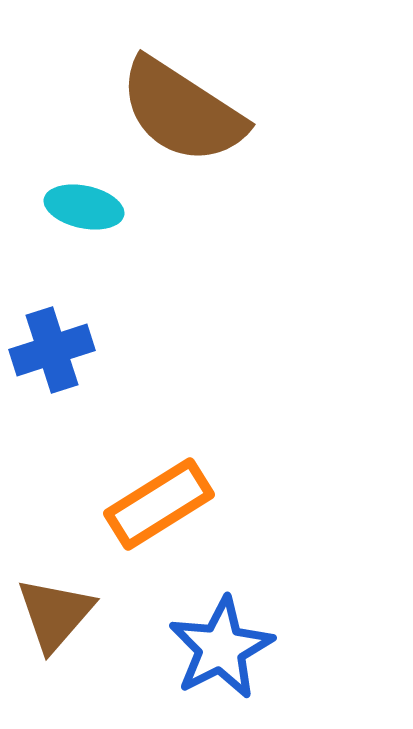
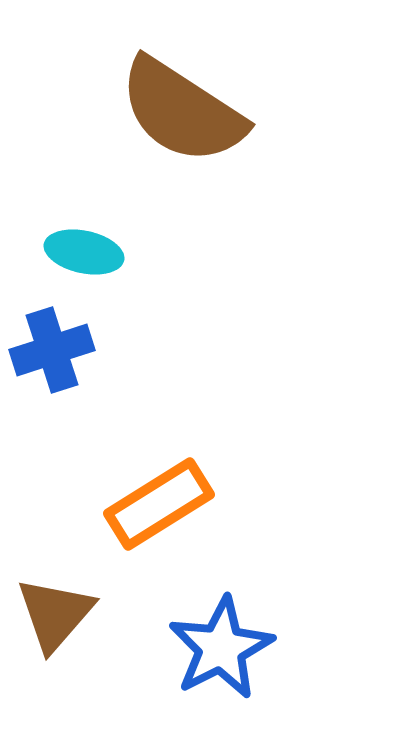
cyan ellipse: moved 45 px down
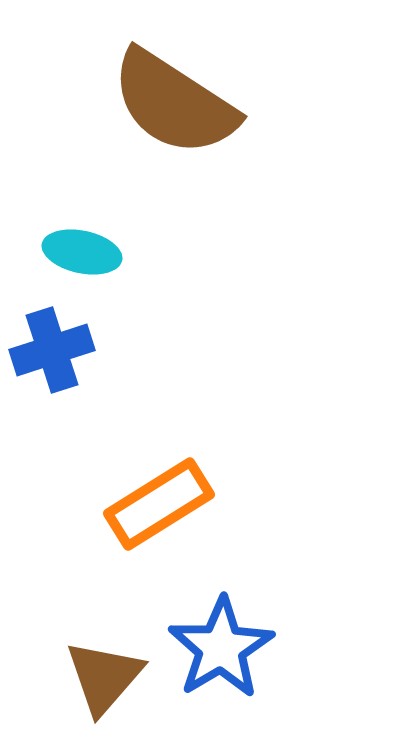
brown semicircle: moved 8 px left, 8 px up
cyan ellipse: moved 2 px left
brown triangle: moved 49 px right, 63 px down
blue star: rotated 4 degrees counterclockwise
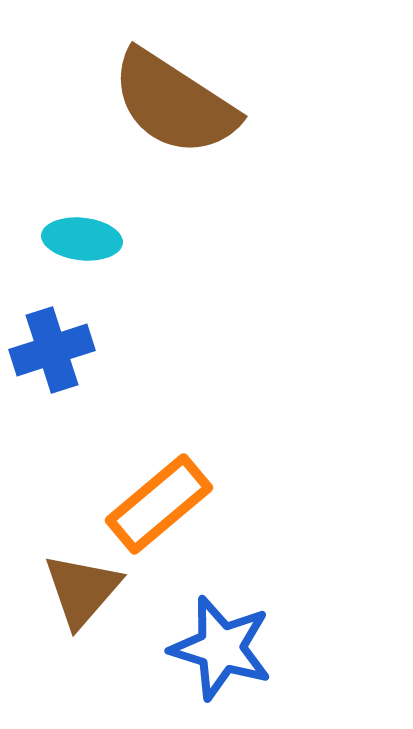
cyan ellipse: moved 13 px up; rotated 6 degrees counterclockwise
orange rectangle: rotated 8 degrees counterclockwise
blue star: rotated 24 degrees counterclockwise
brown triangle: moved 22 px left, 87 px up
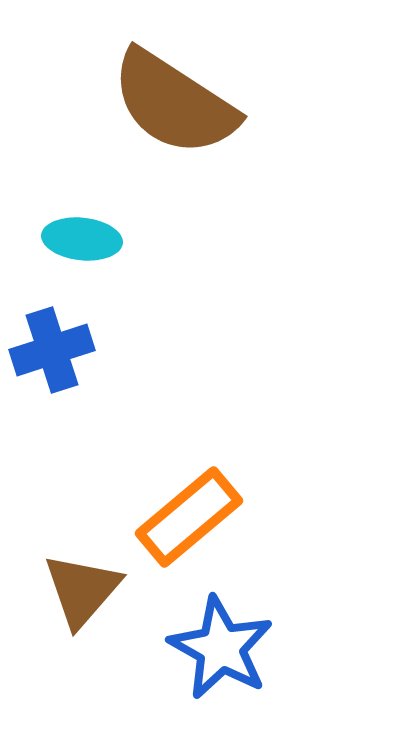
orange rectangle: moved 30 px right, 13 px down
blue star: rotated 12 degrees clockwise
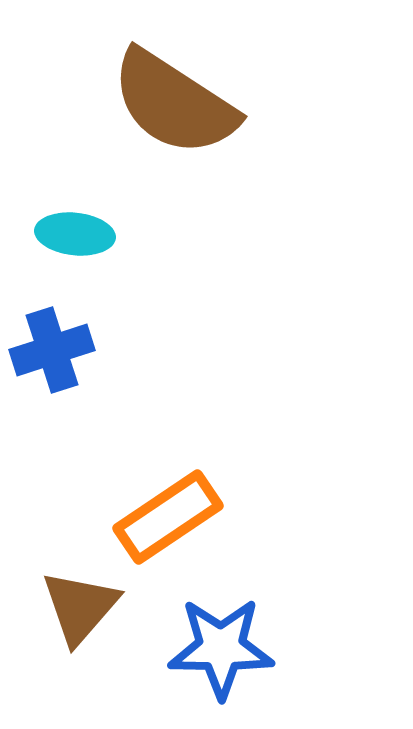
cyan ellipse: moved 7 px left, 5 px up
orange rectangle: moved 21 px left; rotated 6 degrees clockwise
brown triangle: moved 2 px left, 17 px down
blue star: rotated 28 degrees counterclockwise
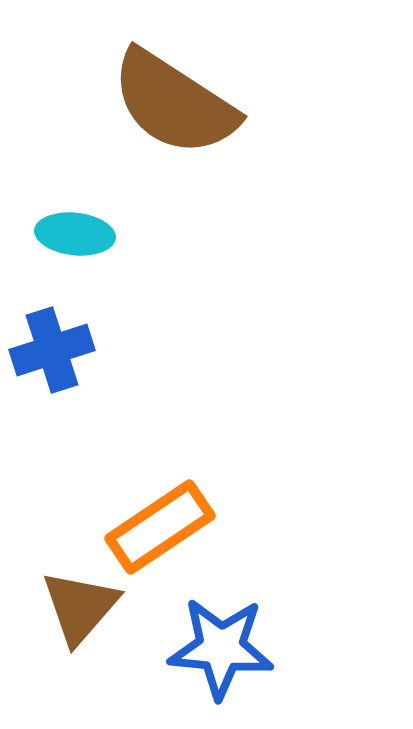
orange rectangle: moved 8 px left, 10 px down
blue star: rotated 4 degrees clockwise
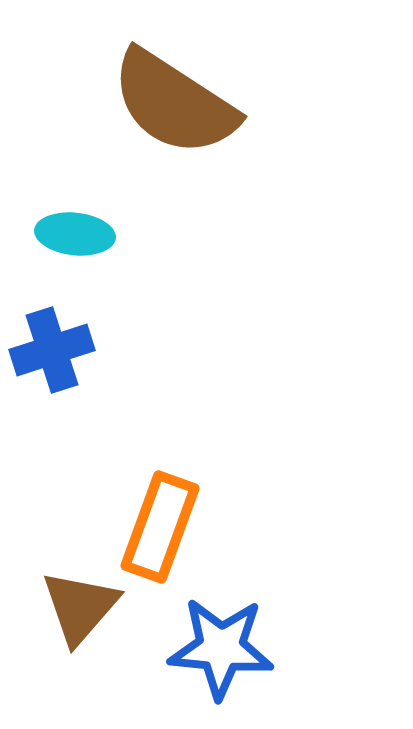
orange rectangle: rotated 36 degrees counterclockwise
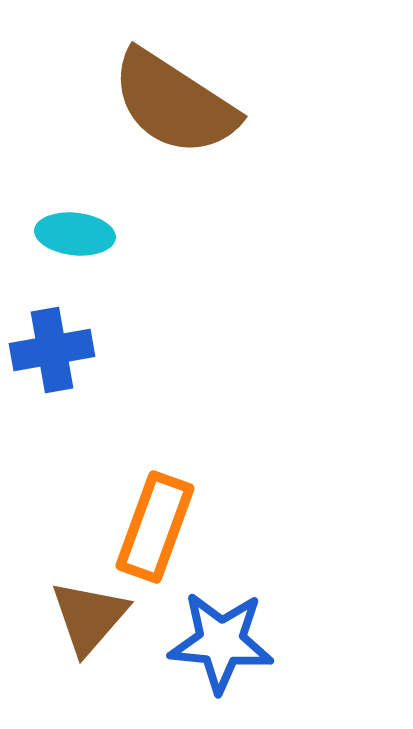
blue cross: rotated 8 degrees clockwise
orange rectangle: moved 5 px left
brown triangle: moved 9 px right, 10 px down
blue star: moved 6 px up
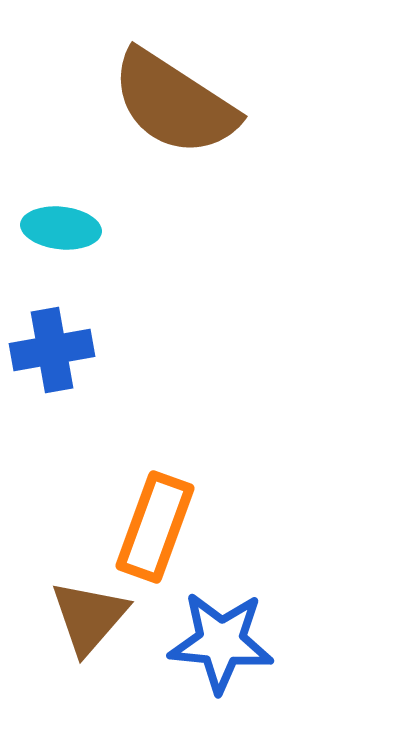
cyan ellipse: moved 14 px left, 6 px up
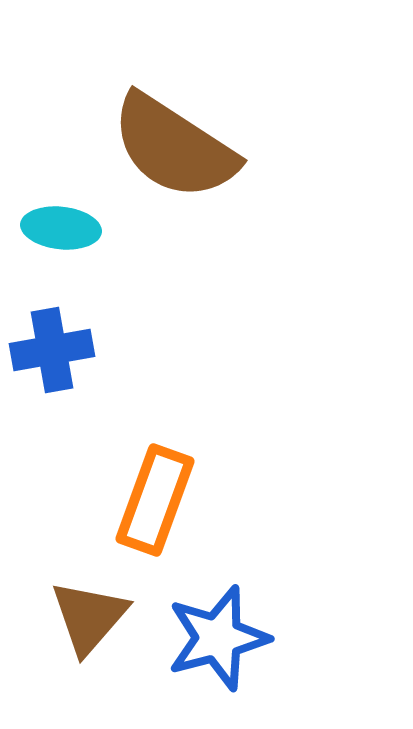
brown semicircle: moved 44 px down
orange rectangle: moved 27 px up
blue star: moved 3 px left, 4 px up; rotated 20 degrees counterclockwise
